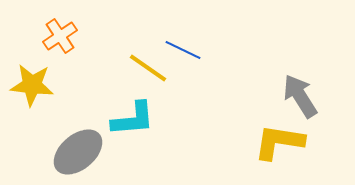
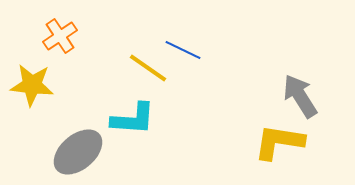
cyan L-shape: rotated 9 degrees clockwise
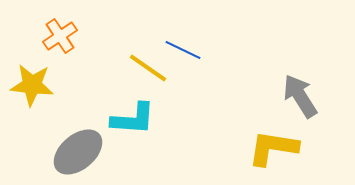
yellow L-shape: moved 6 px left, 6 px down
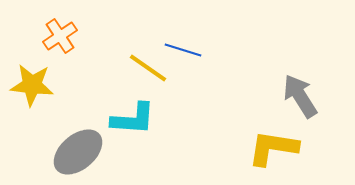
blue line: rotated 9 degrees counterclockwise
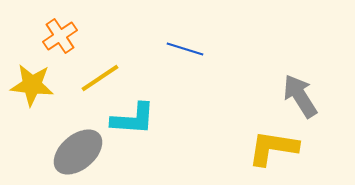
blue line: moved 2 px right, 1 px up
yellow line: moved 48 px left, 10 px down; rotated 69 degrees counterclockwise
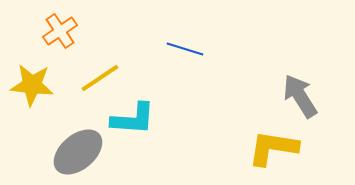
orange cross: moved 5 px up
